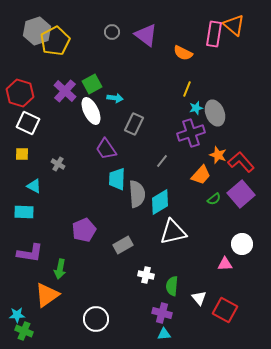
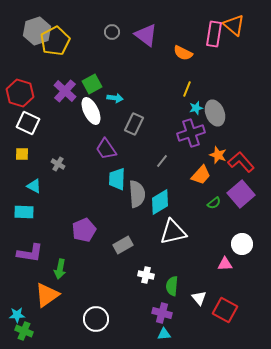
green semicircle at (214, 199): moved 4 px down
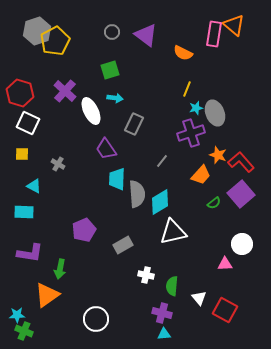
green square at (92, 84): moved 18 px right, 14 px up; rotated 12 degrees clockwise
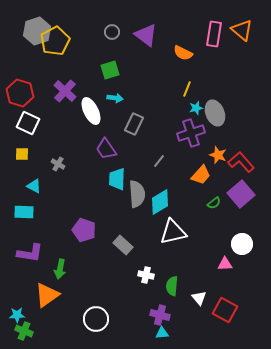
orange triangle at (234, 25): moved 8 px right, 5 px down
gray line at (162, 161): moved 3 px left
purple pentagon at (84, 230): rotated 30 degrees counterclockwise
gray rectangle at (123, 245): rotated 72 degrees clockwise
purple cross at (162, 313): moved 2 px left, 2 px down
cyan triangle at (164, 334): moved 2 px left, 1 px up
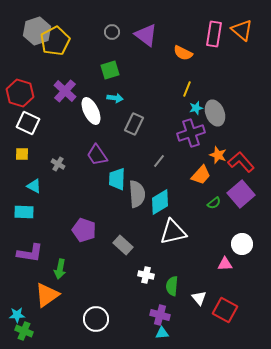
purple trapezoid at (106, 149): moved 9 px left, 6 px down
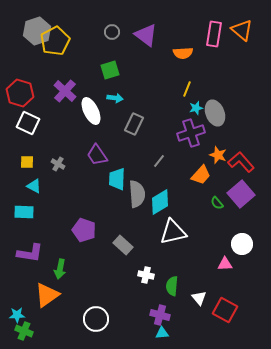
orange semicircle at (183, 53): rotated 30 degrees counterclockwise
yellow square at (22, 154): moved 5 px right, 8 px down
green semicircle at (214, 203): moved 3 px right; rotated 88 degrees clockwise
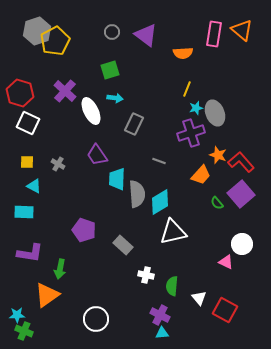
gray line at (159, 161): rotated 72 degrees clockwise
pink triangle at (225, 264): moved 1 px right, 2 px up; rotated 28 degrees clockwise
purple cross at (160, 315): rotated 12 degrees clockwise
